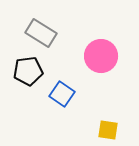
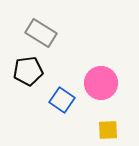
pink circle: moved 27 px down
blue square: moved 6 px down
yellow square: rotated 10 degrees counterclockwise
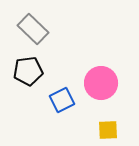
gray rectangle: moved 8 px left, 4 px up; rotated 12 degrees clockwise
blue square: rotated 30 degrees clockwise
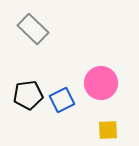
black pentagon: moved 24 px down
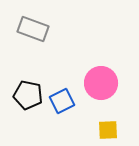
gray rectangle: rotated 24 degrees counterclockwise
black pentagon: rotated 20 degrees clockwise
blue square: moved 1 px down
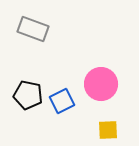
pink circle: moved 1 px down
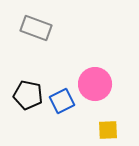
gray rectangle: moved 3 px right, 1 px up
pink circle: moved 6 px left
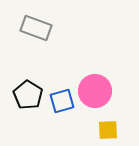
pink circle: moved 7 px down
black pentagon: rotated 20 degrees clockwise
blue square: rotated 10 degrees clockwise
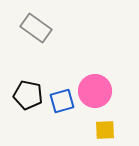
gray rectangle: rotated 16 degrees clockwise
black pentagon: rotated 20 degrees counterclockwise
yellow square: moved 3 px left
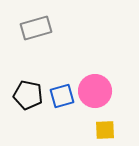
gray rectangle: rotated 52 degrees counterclockwise
blue square: moved 5 px up
